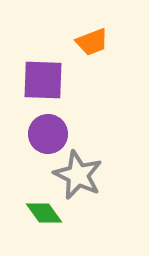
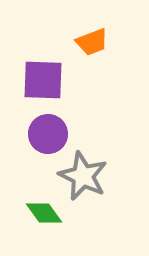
gray star: moved 5 px right, 1 px down
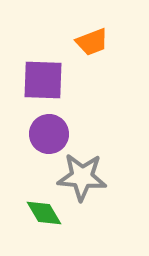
purple circle: moved 1 px right
gray star: moved 1 px left, 1 px down; rotated 21 degrees counterclockwise
green diamond: rotated 6 degrees clockwise
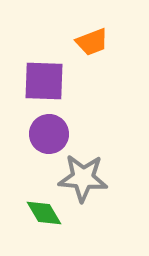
purple square: moved 1 px right, 1 px down
gray star: moved 1 px right, 1 px down
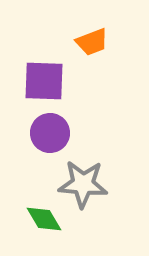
purple circle: moved 1 px right, 1 px up
gray star: moved 6 px down
green diamond: moved 6 px down
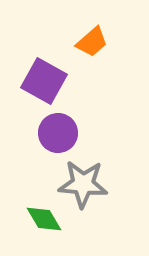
orange trapezoid: rotated 20 degrees counterclockwise
purple square: rotated 27 degrees clockwise
purple circle: moved 8 px right
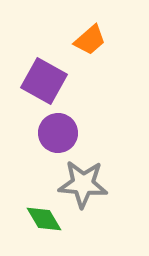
orange trapezoid: moved 2 px left, 2 px up
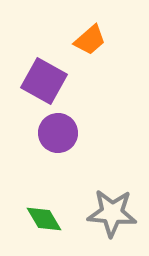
gray star: moved 29 px right, 29 px down
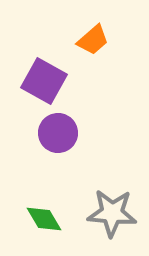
orange trapezoid: moved 3 px right
